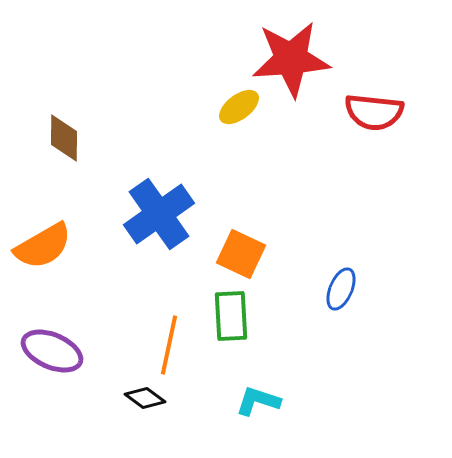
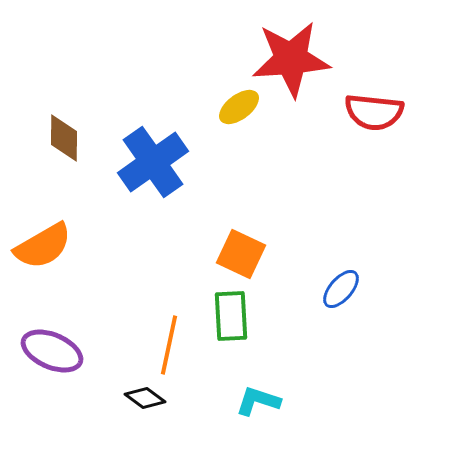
blue cross: moved 6 px left, 52 px up
blue ellipse: rotated 18 degrees clockwise
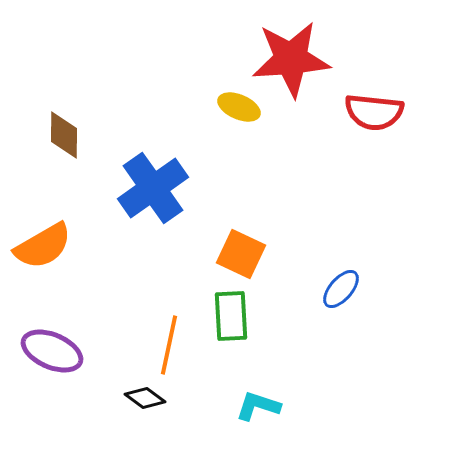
yellow ellipse: rotated 60 degrees clockwise
brown diamond: moved 3 px up
blue cross: moved 26 px down
cyan L-shape: moved 5 px down
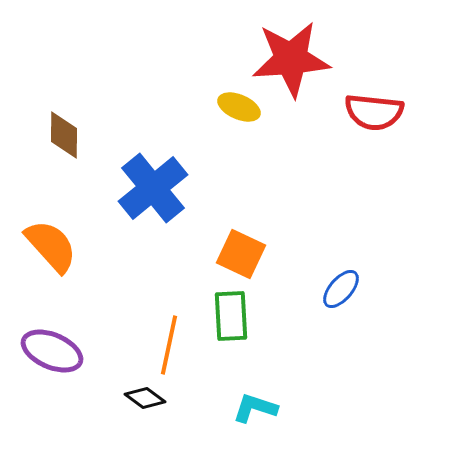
blue cross: rotated 4 degrees counterclockwise
orange semicircle: moved 8 px right; rotated 102 degrees counterclockwise
cyan L-shape: moved 3 px left, 2 px down
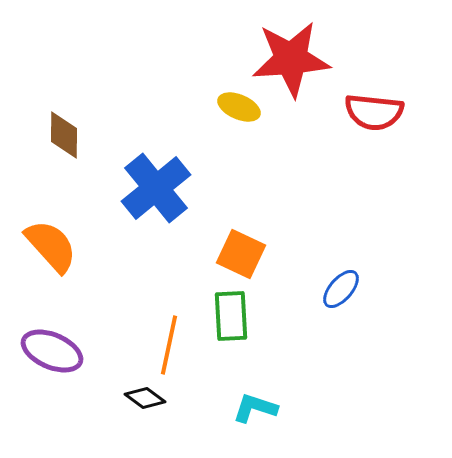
blue cross: moved 3 px right
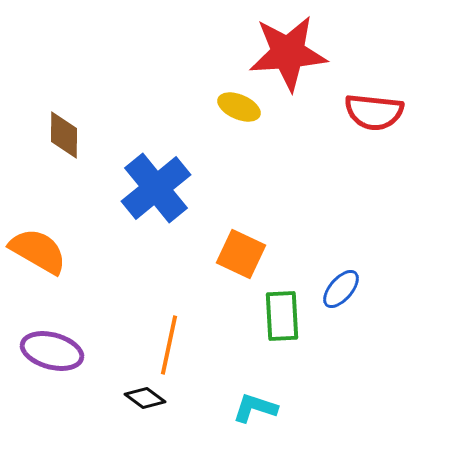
red star: moved 3 px left, 6 px up
orange semicircle: moved 13 px left, 5 px down; rotated 18 degrees counterclockwise
green rectangle: moved 51 px right
purple ellipse: rotated 8 degrees counterclockwise
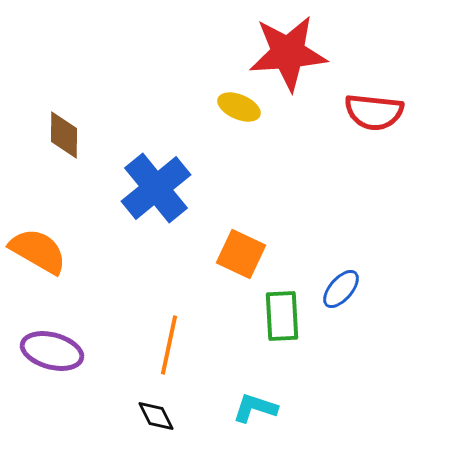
black diamond: moved 11 px right, 18 px down; rotated 27 degrees clockwise
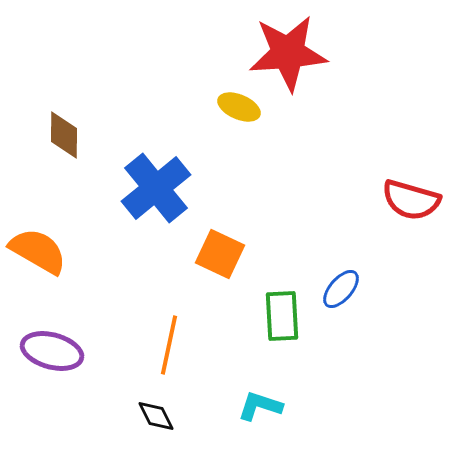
red semicircle: moved 37 px right, 88 px down; rotated 10 degrees clockwise
orange square: moved 21 px left
cyan L-shape: moved 5 px right, 2 px up
